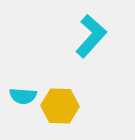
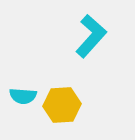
yellow hexagon: moved 2 px right, 1 px up; rotated 6 degrees counterclockwise
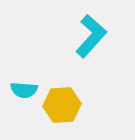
cyan semicircle: moved 1 px right, 6 px up
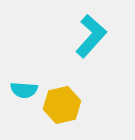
yellow hexagon: rotated 9 degrees counterclockwise
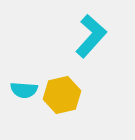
yellow hexagon: moved 10 px up
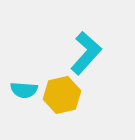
cyan L-shape: moved 5 px left, 17 px down
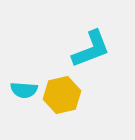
cyan L-shape: moved 5 px right, 4 px up; rotated 27 degrees clockwise
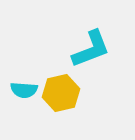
yellow hexagon: moved 1 px left, 2 px up
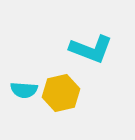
cyan L-shape: rotated 42 degrees clockwise
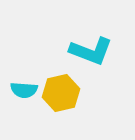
cyan L-shape: moved 2 px down
